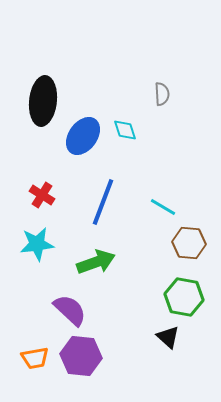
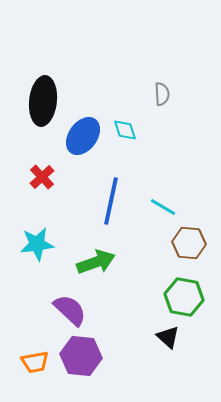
red cross: moved 18 px up; rotated 15 degrees clockwise
blue line: moved 8 px right, 1 px up; rotated 9 degrees counterclockwise
orange trapezoid: moved 4 px down
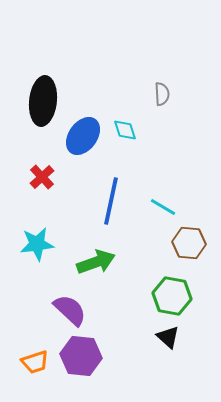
green hexagon: moved 12 px left, 1 px up
orange trapezoid: rotated 8 degrees counterclockwise
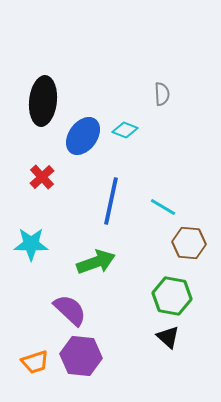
cyan diamond: rotated 50 degrees counterclockwise
cyan star: moved 6 px left; rotated 8 degrees clockwise
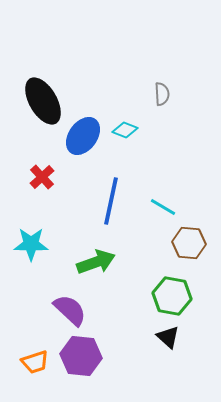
black ellipse: rotated 36 degrees counterclockwise
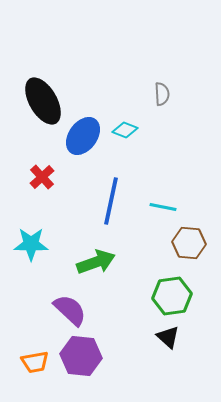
cyan line: rotated 20 degrees counterclockwise
green hexagon: rotated 18 degrees counterclockwise
orange trapezoid: rotated 8 degrees clockwise
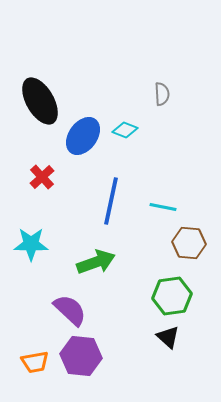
black ellipse: moved 3 px left
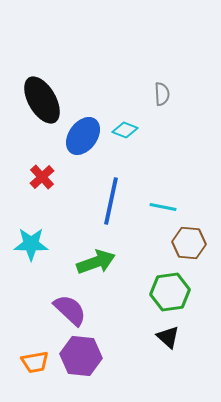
black ellipse: moved 2 px right, 1 px up
green hexagon: moved 2 px left, 4 px up
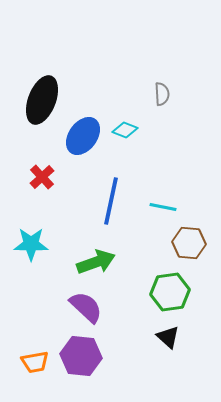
black ellipse: rotated 51 degrees clockwise
purple semicircle: moved 16 px right, 3 px up
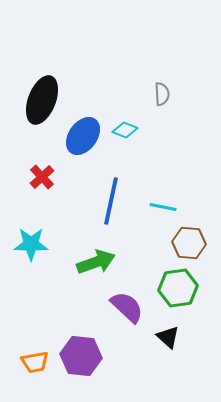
green hexagon: moved 8 px right, 4 px up
purple semicircle: moved 41 px right
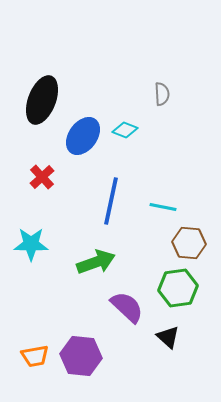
orange trapezoid: moved 6 px up
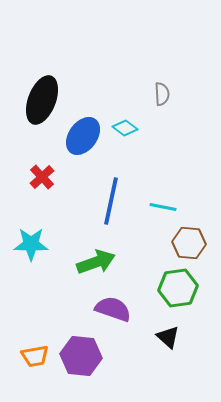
cyan diamond: moved 2 px up; rotated 15 degrees clockwise
purple semicircle: moved 14 px left, 2 px down; rotated 24 degrees counterclockwise
